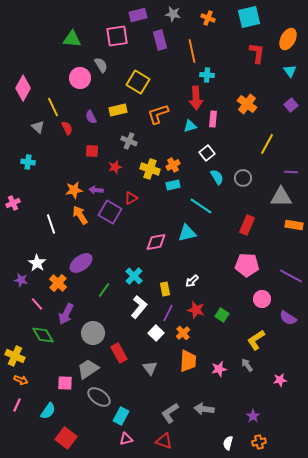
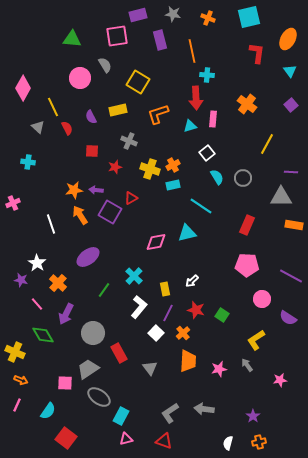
gray semicircle at (101, 65): moved 4 px right
purple ellipse at (81, 263): moved 7 px right, 6 px up
yellow cross at (15, 356): moved 4 px up
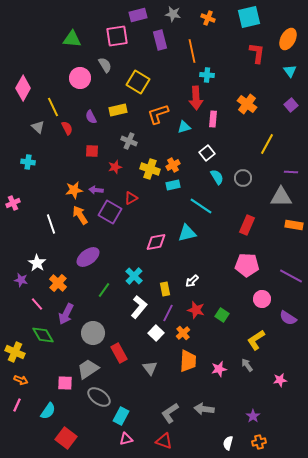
cyan triangle at (190, 126): moved 6 px left, 1 px down
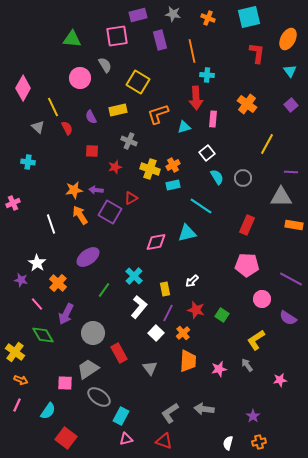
purple line at (291, 276): moved 3 px down
yellow cross at (15, 352): rotated 12 degrees clockwise
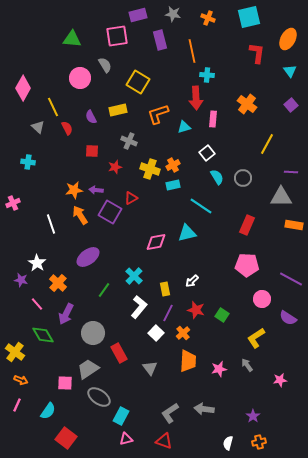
yellow L-shape at (256, 340): moved 2 px up
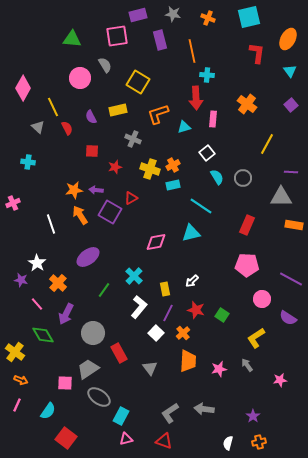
gray cross at (129, 141): moved 4 px right, 2 px up
cyan triangle at (187, 233): moved 4 px right
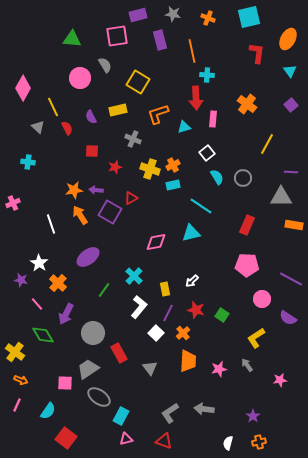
white star at (37, 263): moved 2 px right
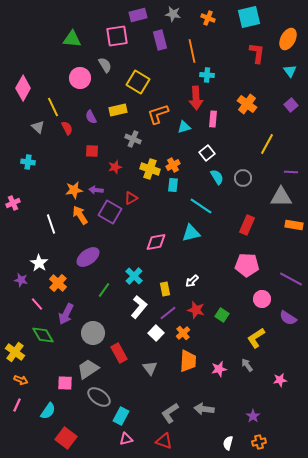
cyan rectangle at (173, 185): rotated 72 degrees counterclockwise
purple line at (168, 313): rotated 24 degrees clockwise
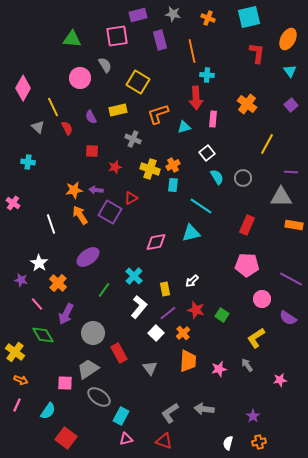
pink cross at (13, 203): rotated 32 degrees counterclockwise
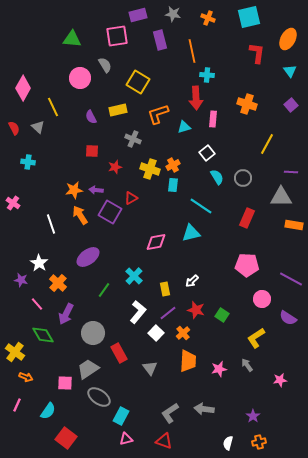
orange cross at (247, 104): rotated 18 degrees counterclockwise
red semicircle at (67, 128): moved 53 px left
red rectangle at (247, 225): moved 7 px up
white L-shape at (139, 307): moved 1 px left, 5 px down
orange arrow at (21, 380): moved 5 px right, 3 px up
